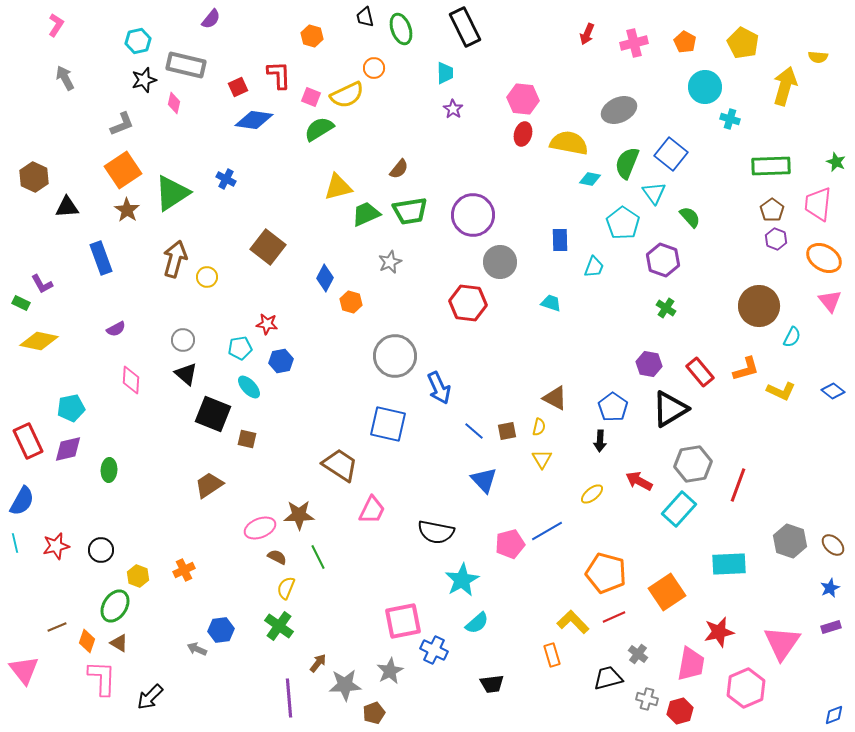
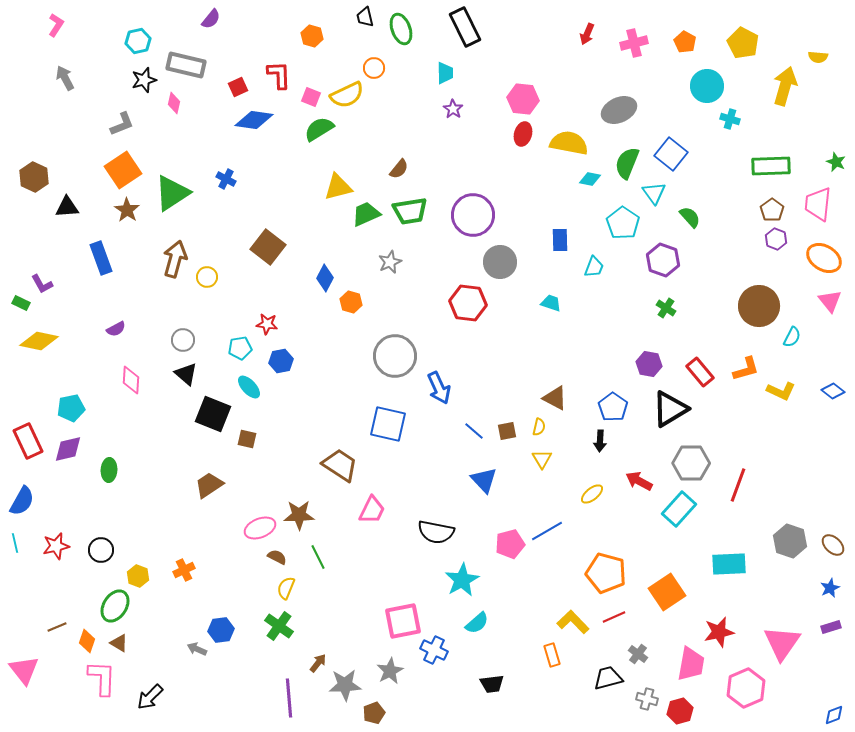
cyan circle at (705, 87): moved 2 px right, 1 px up
gray hexagon at (693, 464): moved 2 px left, 1 px up; rotated 9 degrees clockwise
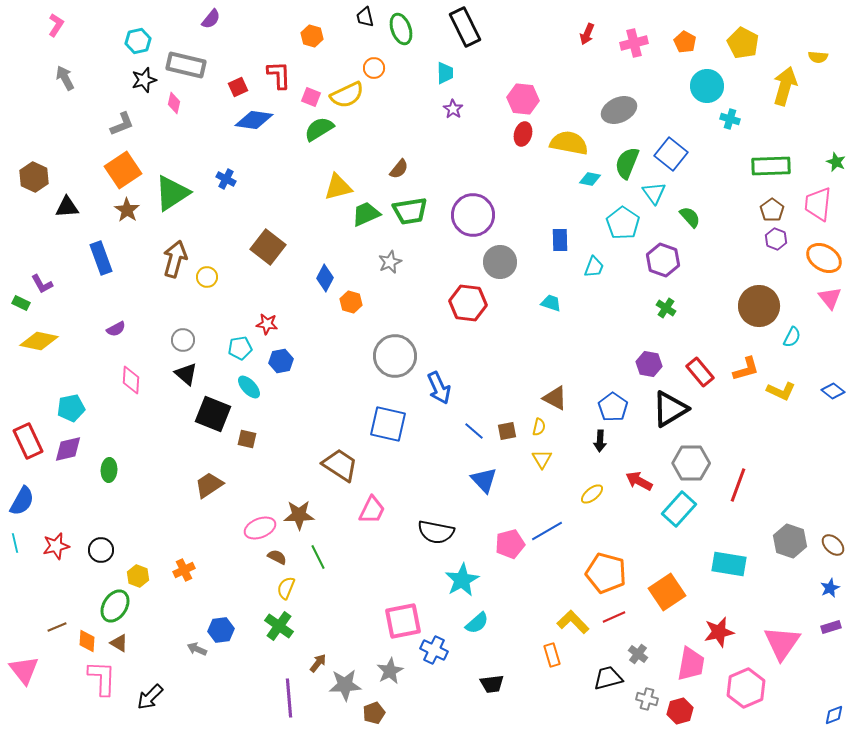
pink triangle at (830, 301): moved 3 px up
cyan rectangle at (729, 564): rotated 12 degrees clockwise
orange diamond at (87, 641): rotated 15 degrees counterclockwise
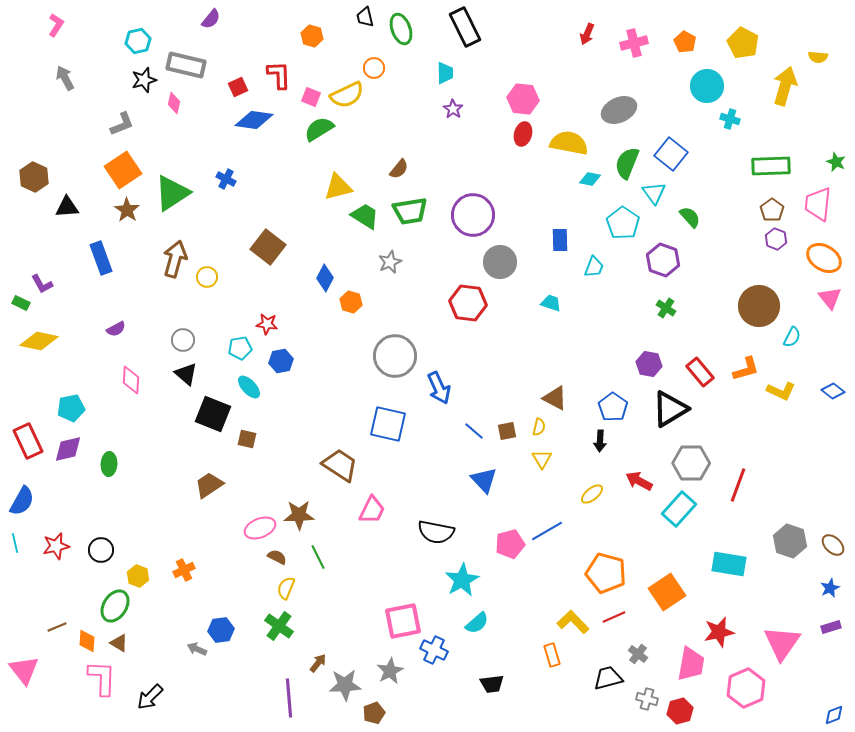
green trapezoid at (366, 214): moved 1 px left, 2 px down; rotated 56 degrees clockwise
green ellipse at (109, 470): moved 6 px up
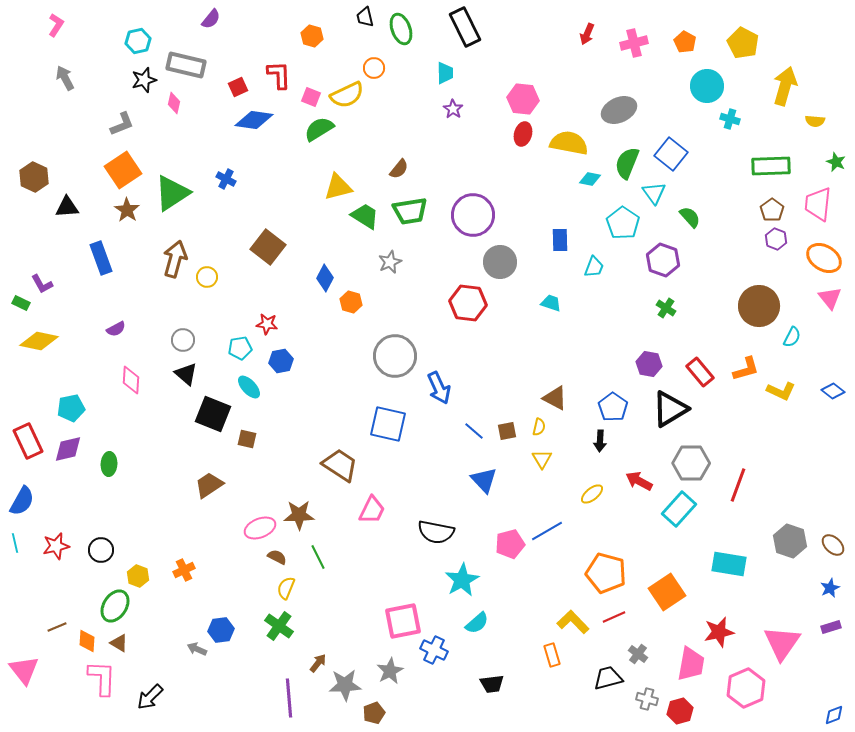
yellow semicircle at (818, 57): moved 3 px left, 64 px down
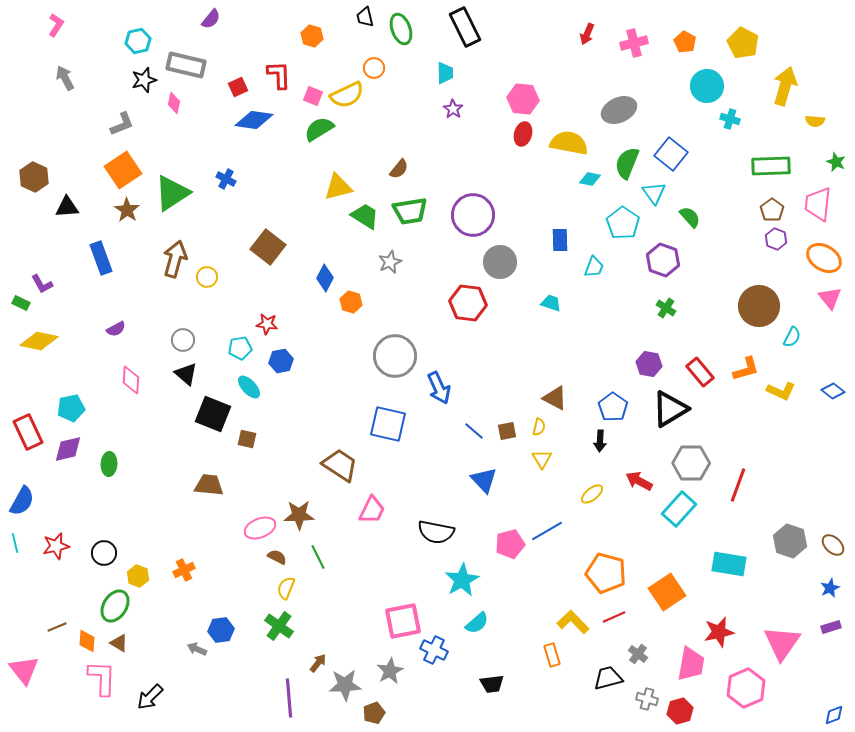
pink square at (311, 97): moved 2 px right, 1 px up
red rectangle at (28, 441): moved 9 px up
brown trapezoid at (209, 485): rotated 40 degrees clockwise
black circle at (101, 550): moved 3 px right, 3 px down
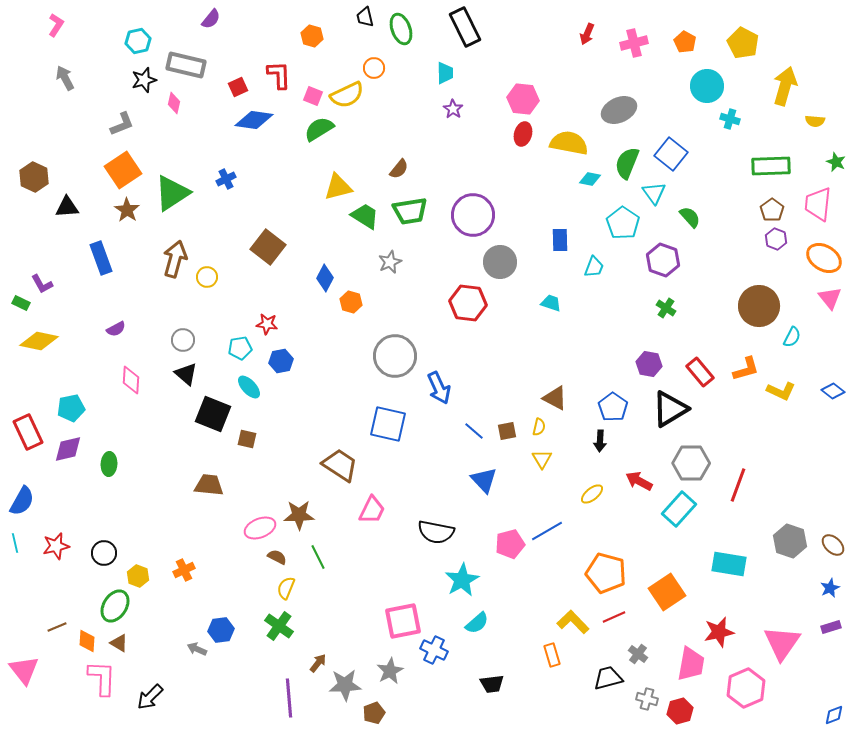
blue cross at (226, 179): rotated 36 degrees clockwise
